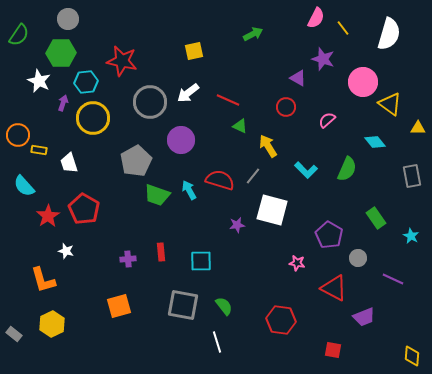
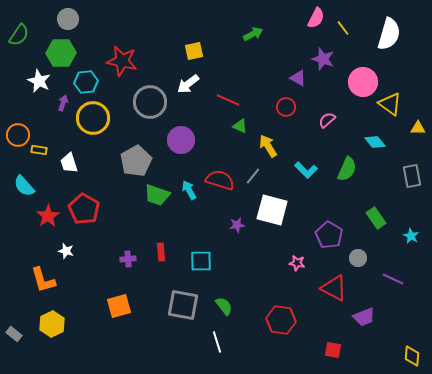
white arrow at (188, 93): moved 9 px up
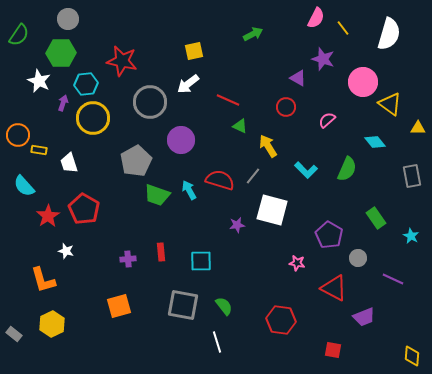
cyan hexagon at (86, 82): moved 2 px down
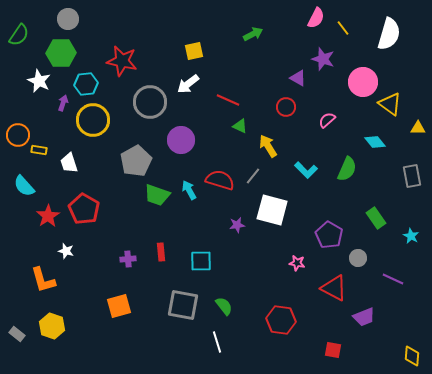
yellow circle at (93, 118): moved 2 px down
yellow hexagon at (52, 324): moved 2 px down; rotated 15 degrees counterclockwise
gray rectangle at (14, 334): moved 3 px right
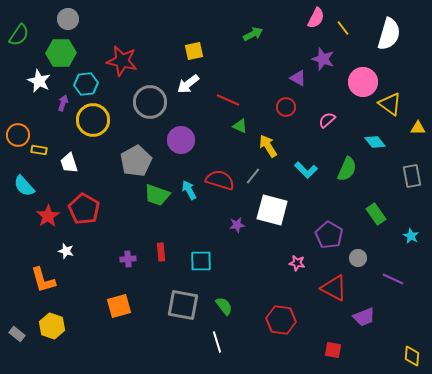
green rectangle at (376, 218): moved 4 px up
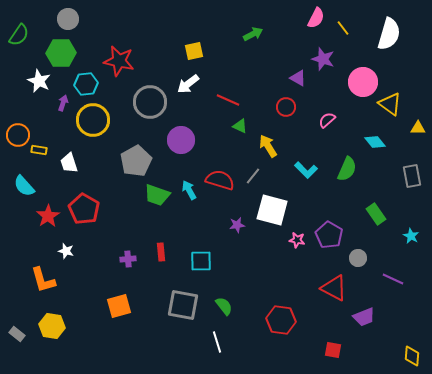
red star at (122, 61): moved 3 px left
pink star at (297, 263): moved 23 px up
yellow hexagon at (52, 326): rotated 10 degrees counterclockwise
